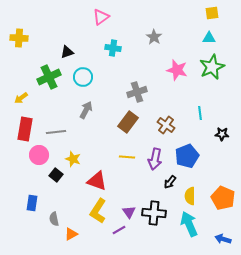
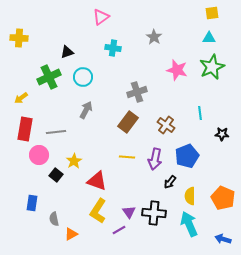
yellow star: moved 1 px right, 2 px down; rotated 21 degrees clockwise
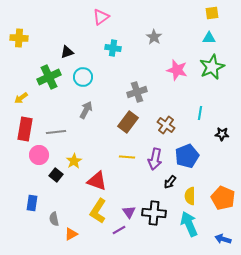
cyan line: rotated 16 degrees clockwise
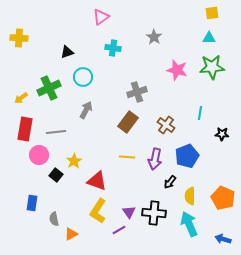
green star: rotated 20 degrees clockwise
green cross: moved 11 px down
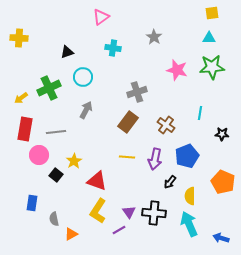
orange pentagon: moved 16 px up
blue arrow: moved 2 px left, 1 px up
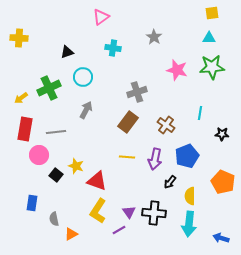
yellow star: moved 2 px right, 5 px down; rotated 21 degrees counterclockwise
cyan arrow: rotated 150 degrees counterclockwise
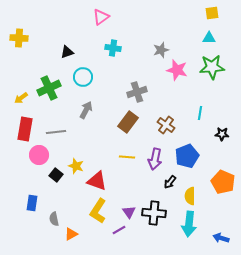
gray star: moved 7 px right, 13 px down; rotated 21 degrees clockwise
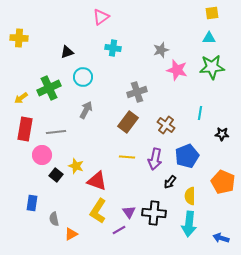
pink circle: moved 3 px right
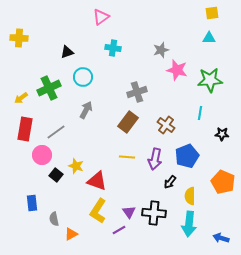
green star: moved 2 px left, 13 px down
gray line: rotated 30 degrees counterclockwise
blue rectangle: rotated 14 degrees counterclockwise
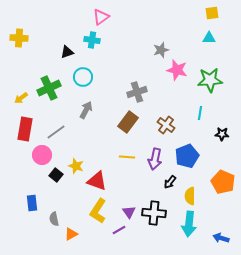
cyan cross: moved 21 px left, 8 px up
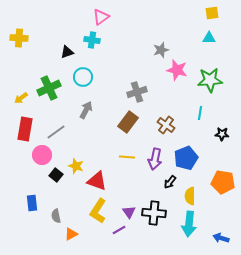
blue pentagon: moved 1 px left, 2 px down
orange pentagon: rotated 15 degrees counterclockwise
gray semicircle: moved 2 px right, 3 px up
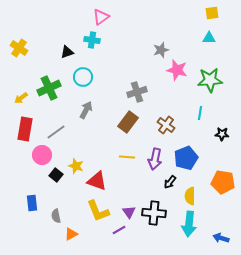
yellow cross: moved 10 px down; rotated 30 degrees clockwise
yellow L-shape: rotated 55 degrees counterclockwise
